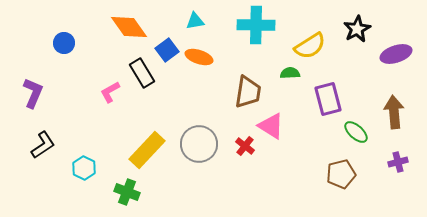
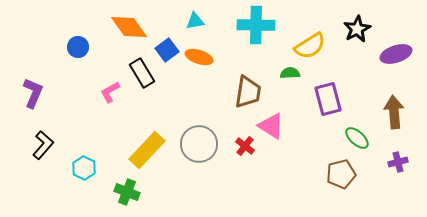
blue circle: moved 14 px right, 4 px down
green ellipse: moved 1 px right, 6 px down
black L-shape: rotated 16 degrees counterclockwise
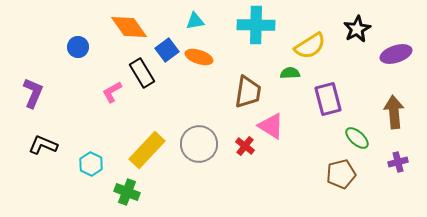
pink L-shape: moved 2 px right
black L-shape: rotated 108 degrees counterclockwise
cyan hexagon: moved 7 px right, 4 px up
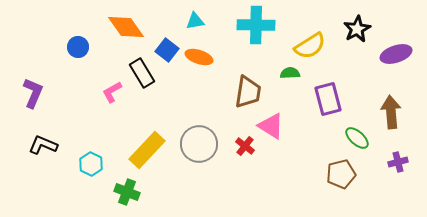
orange diamond: moved 3 px left
blue square: rotated 15 degrees counterclockwise
brown arrow: moved 3 px left
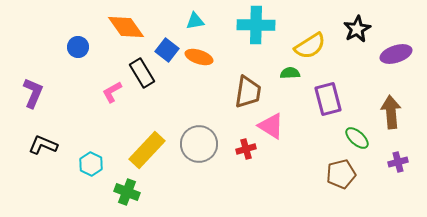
red cross: moved 1 px right, 3 px down; rotated 36 degrees clockwise
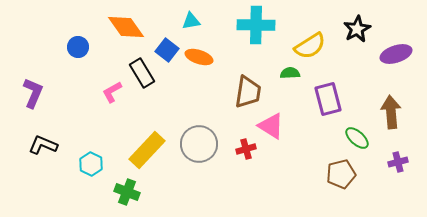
cyan triangle: moved 4 px left
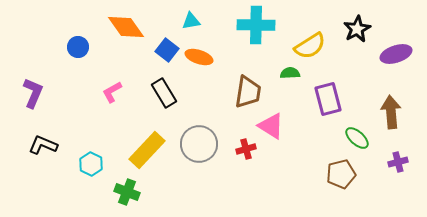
black rectangle: moved 22 px right, 20 px down
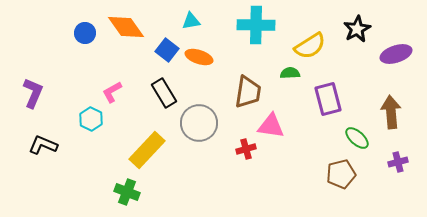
blue circle: moved 7 px right, 14 px up
pink triangle: rotated 24 degrees counterclockwise
gray circle: moved 21 px up
cyan hexagon: moved 45 px up
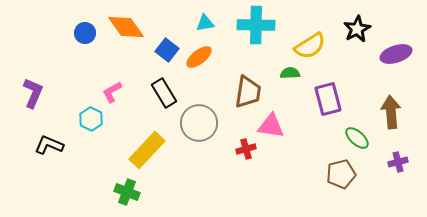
cyan triangle: moved 14 px right, 2 px down
orange ellipse: rotated 56 degrees counterclockwise
black L-shape: moved 6 px right
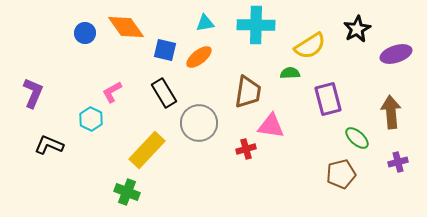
blue square: moved 2 px left; rotated 25 degrees counterclockwise
